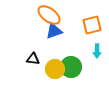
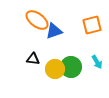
orange ellipse: moved 12 px left, 5 px down
cyan arrow: moved 11 px down; rotated 32 degrees counterclockwise
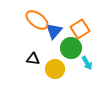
orange square: moved 12 px left, 4 px down; rotated 18 degrees counterclockwise
blue triangle: rotated 30 degrees counterclockwise
cyan arrow: moved 10 px left, 1 px down
green circle: moved 19 px up
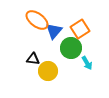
yellow circle: moved 7 px left, 2 px down
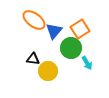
orange ellipse: moved 3 px left
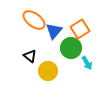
black triangle: moved 3 px left, 3 px up; rotated 32 degrees clockwise
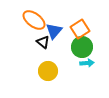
green circle: moved 11 px right, 1 px up
black triangle: moved 13 px right, 14 px up
cyan arrow: rotated 64 degrees counterclockwise
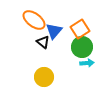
yellow circle: moved 4 px left, 6 px down
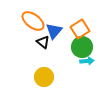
orange ellipse: moved 1 px left, 1 px down
cyan arrow: moved 2 px up
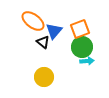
orange square: rotated 12 degrees clockwise
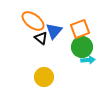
black triangle: moved 2 px left, 4 px up
cyan arrow: moved 1 px right, 1 px up
